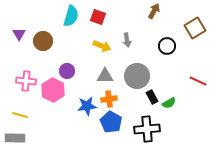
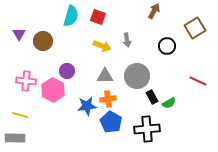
orange cross: moved 1 px left
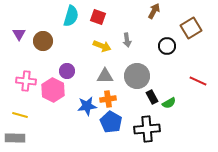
brown square: moved 4 px left
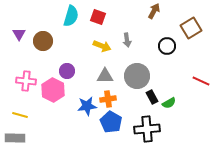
red line: moved 3 px right
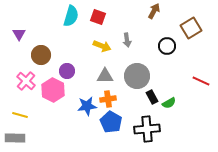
brown circle: moved 2 px left, 14 px down
pink cross: rotated 36 degrees clockwise
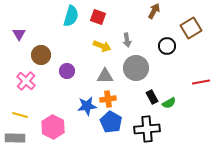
gray circle: moved 1 px left, 8 px up
red line: moved 1 px down; rotated 36 degrees counterclockwise
pink hexagon: moved 37 px down
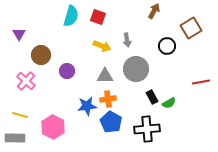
gray circle: moved 1 px down
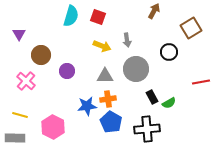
black circle: moved 2 px right, 6 px down
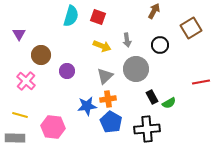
black circle: moved 9 px left, 7 px up
gray triangle: rotated 42 degrees counterclockwise
pink hexagon: rotated 20 degrees counterclockwise
